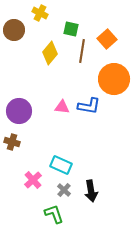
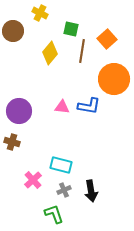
brown circle: moved 1 px left, 1 px down
cyan rectangle: rotated 10 degrees counterclockwise
gray cross: rotated 24 degrees clockwise
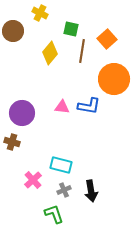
purple circle: moved 3 px right, 2 px down
